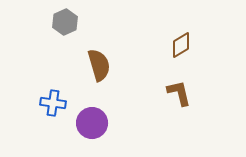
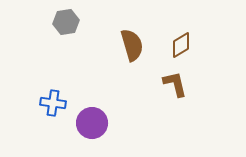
gray hexagon: moved 1 px right; rotated 15 degrees clockwise
brown semicircle: moved 33 px right, 20 px up
brown L-shape: moved 4 px left, 9 px up
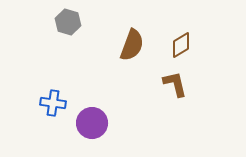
gray hexagon: moved 2 px right; rotated 25 degrees clockwise
brown semicircle: rotated 36 degrees clockwise
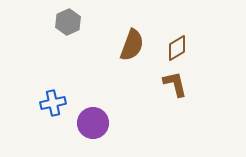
gray hexagon: rotated 20 degrees clockwise
brown diamond: moved 4 px left, 3 px down
blue cross: rotated 20 degrees counterclockwise
purple circle: moved 1 px right
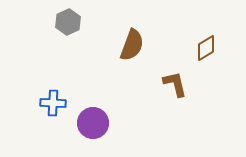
brown diamond: moved 29 px right
blue cross: rotated 15 degrees clockwise
